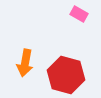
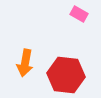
red hexagon: rotated 9 degrees counterclockwise
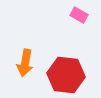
pink rectangle: moved 1 px down
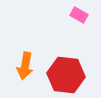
orange arrow: moved 3 px down
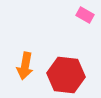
pink rectangle: moved 6 px right
